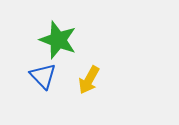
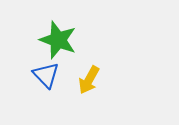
blue triangle: moved 3 px right, 1 px up
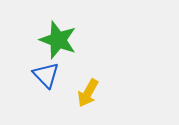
yellow arrow: moved 1 px left, 13 px down
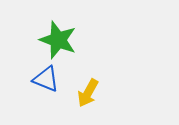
blue triangle: moved 4 px down; rotated 24 degrees counterclockwise
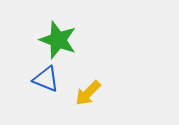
yellow arrow: rotated 16 degrees clockwise
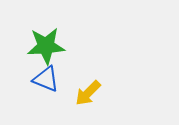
green star: moved 12 px left, 6 px down; rotated 24 degrees counterclockwise
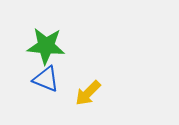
green star: rotated 9 degrees clockwise
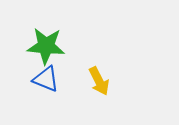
yellow arrow: moved 11 px right, 12 px up; rotated 72 degrees counterclockwise
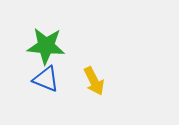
yellow arrow: moved 5 px left
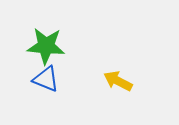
yellow arrow: moved 24 px right; rotated 144 degrees clockwise
